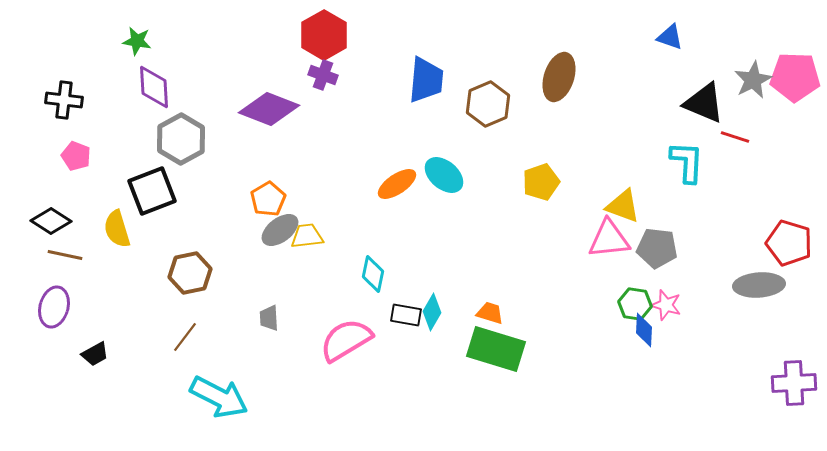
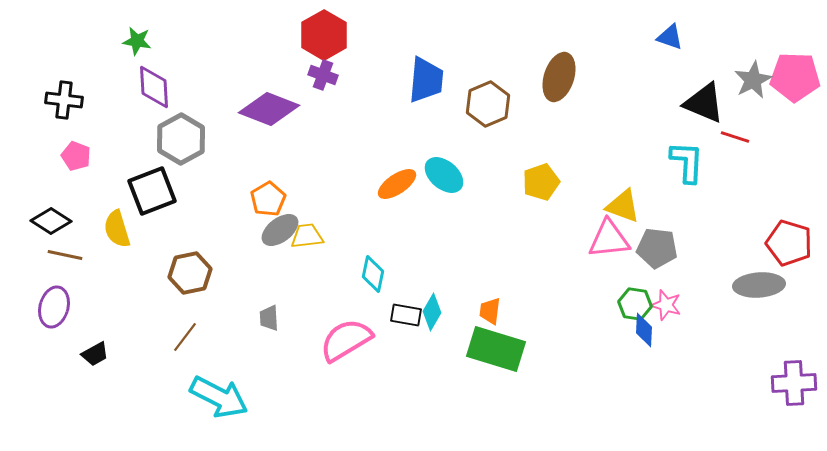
orange trapezoid at (490, 313): moved 2 px up; rotated 100 degrees counterclockwise
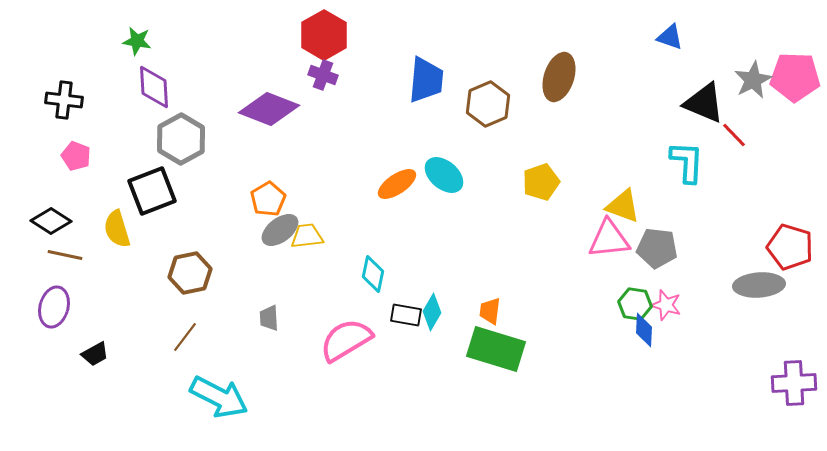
red line at (735, 137): moved 1 px left, 2 px up; rotated 28 degrees clockwise
red pentagon at (789, 243): moved 1 px right, 4 px down
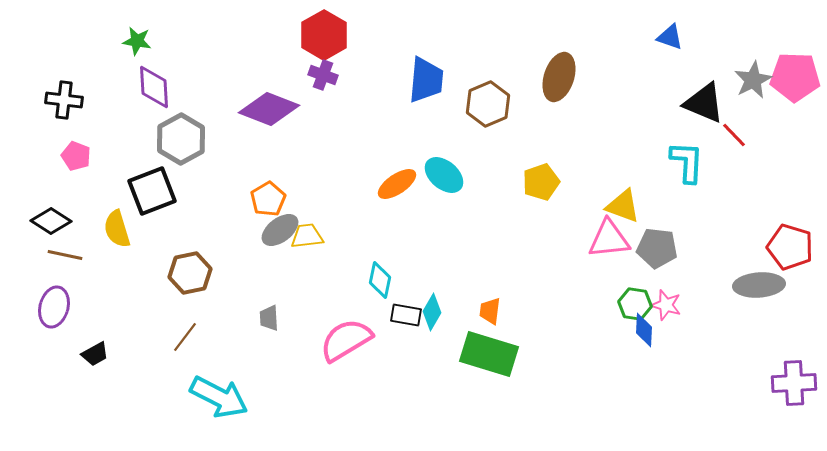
cyan diamond at (373, 274): moved 7 px right, 6 px down
green rectangle at (496, 349): moved 7 px left, 5 px down
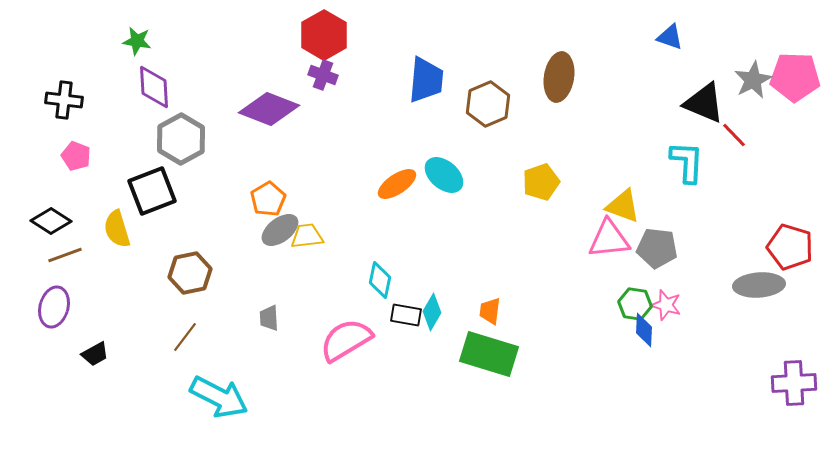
brown ellipse at (559, 77): rotated 9 degrees counterclockwise
brown line at (65, 255): rotated 32 degrees counterclockwise
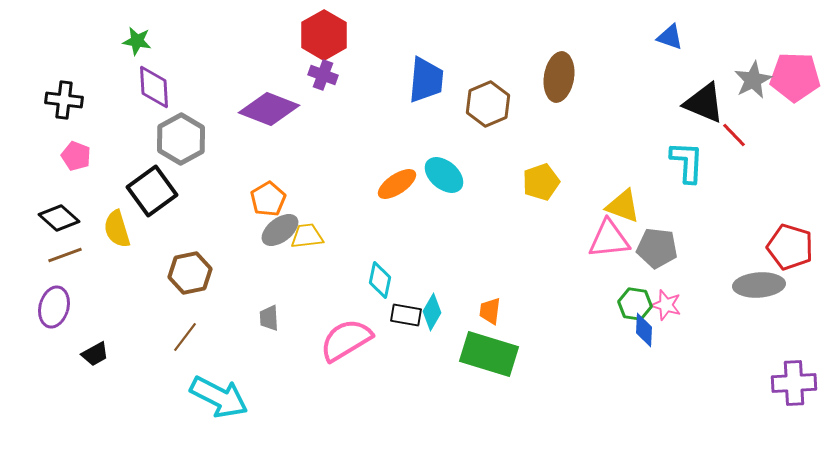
black square at (152, 191): rotated 15 degrees counterclockwise
black diamond at (51, 221): moved 8 px right, 3 px up; rotated 9 degrees clockwise
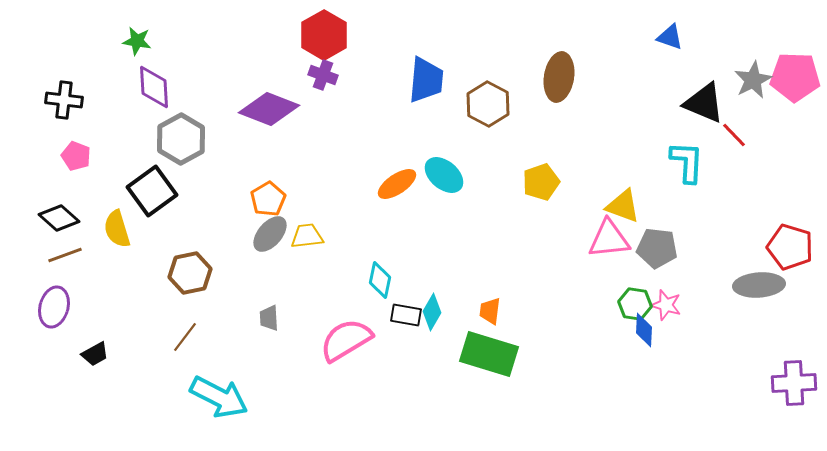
brown hexagon at (488, 104): rotated 9 degrees counterclockwise
gray ellipse at (280, 230): moved 10 px left, 4 px down; rotated 12 degrees counterclockwise
